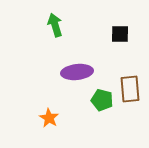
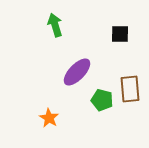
purple ellipse: rotated 40 degrees counterclockwise
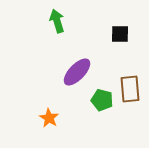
green arrow: moved 2 px right, 4 px up
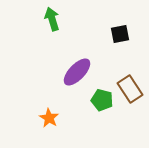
green arrow: moved 5 px left, 2 px up
black square: rotated 12 degrees counterclockwise
brown rectangle: rotated 28 degrees counterclockwise
